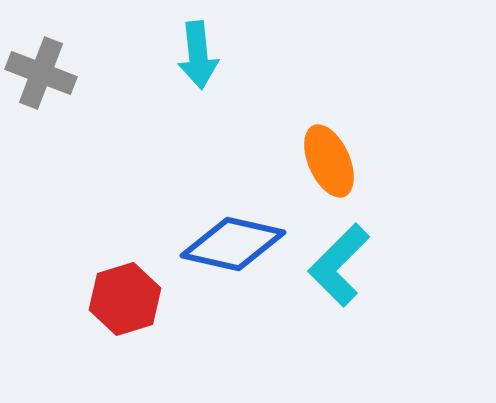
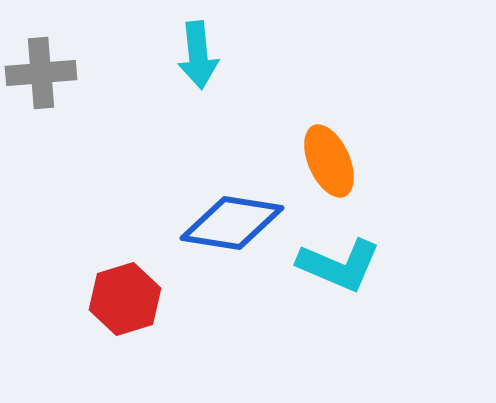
gray cross: rotated 26 degrees counterclockwise
blue diamond: moved 1 px left, 21 px up; rotated 4 degrees counterclockwise
cyan L-shape: rotated 112 degrees counterclockwise
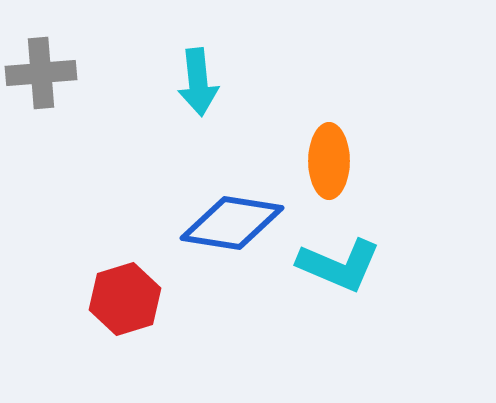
cyan arrow: moved 27 px down
orange ellipse: rotated 24 degrees clockwise
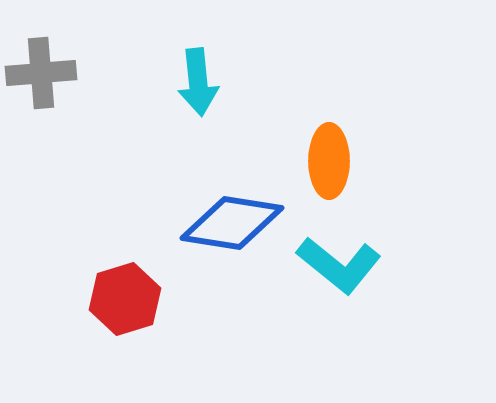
cyan L-shape: rotated 16 degrees clockwise
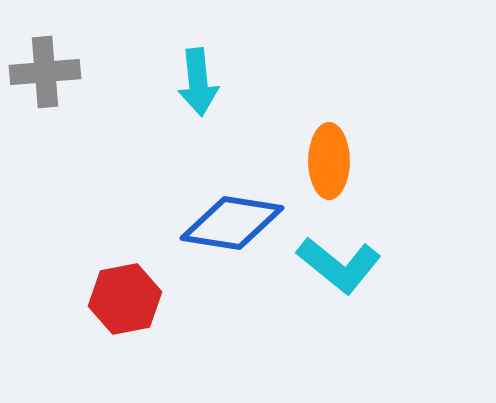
gray cross: moved 4 px right, 1 px up
red hexagon: rotated 6 degrees clockwise
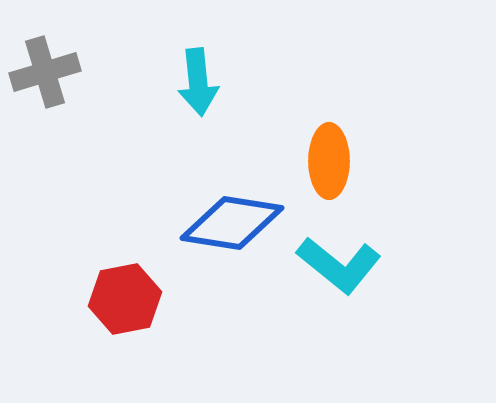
gray cross: rotated 12 degrees counterclockwise
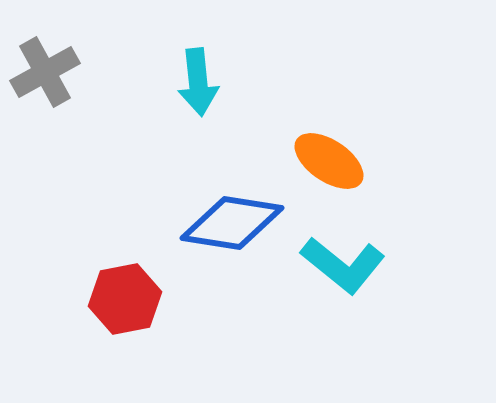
gray cross: rotated 12 degrees counterclockwise
orange ellipse: rotated 56 degrees counterclockwise
cyan L-shape: moved 4 px right
